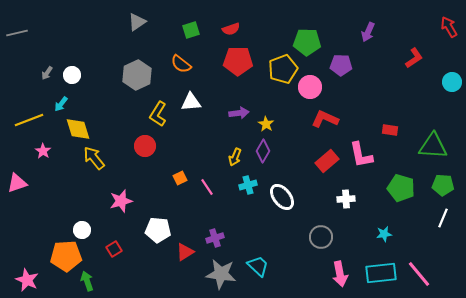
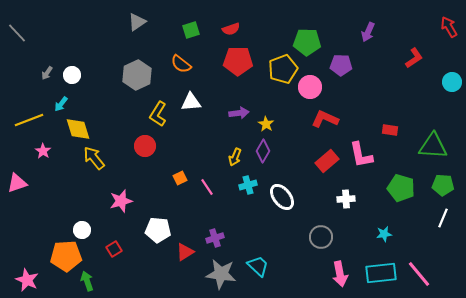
gray line at (17, 33): rotated 60 degrees clockwise
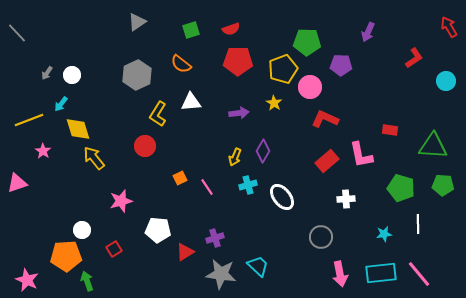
cyan circle at (452, 82): moved 6 px left, 1 px up
yellow star at (266, 124): moved 8 px right, 21 px up
white line at (443, 218): moved 25 px left, 6 px down; rotated 24 degrees counterclockwise
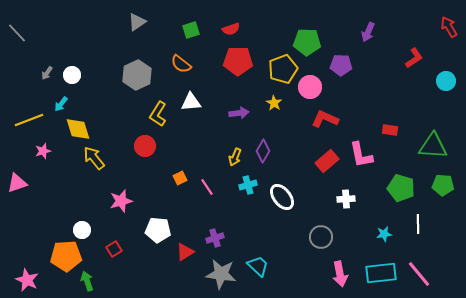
pink star at (43, 151): rotated 21 degrees clockwise
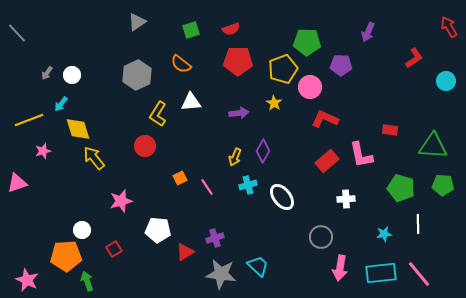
pink arrow at (340, 274): moved 6 px up; rotated 20 degrees clockwise
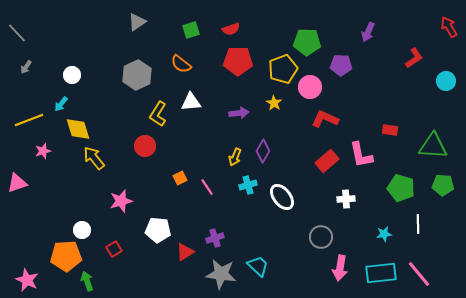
gray arrow at (47, 73): moved 21 px left, 6 px up
